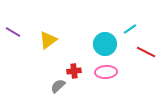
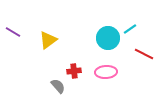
cyan circle: moved 3 px right, 6 px up
red line: moved 2 px left, 2 px down
gray semicircle: rotated 91 degrees clockwise
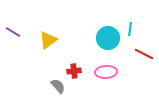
cyan line: rotated 48 degrees counterclockwise
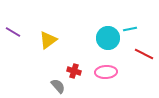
cyan line: rotated 72 degrees clockwise
red cross: rotated 24 degrees clockwise
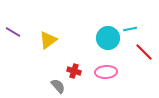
red line: moved 2 px up; rotated 18 degrees clockwise
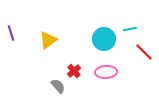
purple line: moved 2 px left, 1 px down; rotated 42 degrees clockwise
cyan circle: moved 4 px left, 1 px down
red cross: rotated 32 degrees clockwise
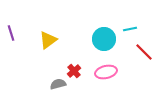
pink ellipse: rotated 10 degrees counterclockwise
gray semicircle: moved 2 px up; rotated 63 degrees counterclockwise
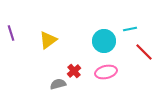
cyan circle: moved 2 px down
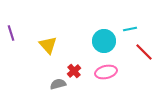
yellow triangle: moved 5 px down; rotated 36 degrees counterclockwise
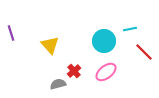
yellow triangle: moved 2 px right
pink ellipse: rotated 25 degrees counterclockwise
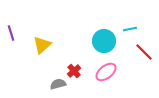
yellow triangle: moved 8 px left; rotated 30 degrees clockwise
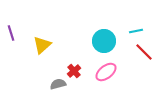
cyan line: moved 6 px right, 2 px down
